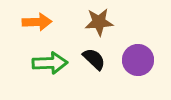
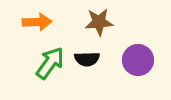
black semicircle: moved 7 px left; rotated 135 degrees clockwise
green arrow: rotated 52 degrees counterclockwise
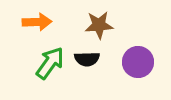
brown star: moved 3 px down
purple circle: moved 2 px down
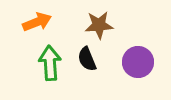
orange arrow: rotated 20 degrees counterclockwise
black semicircle: rotated 70 degrees clockwise
green arrow: rotated 40 degrees counterclockwise
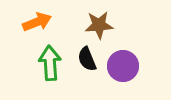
purple circle: moved 15 px left, 4 px down
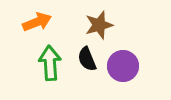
brown star: rotated 12 degrees counterclockwise
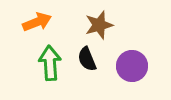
purple circle: moved 9 px right
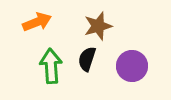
brown star: moved 1 px left, 1 px down
black semicircle: rotated 40 degrees clockwise
green arrow: moved 1 px right, 3 px down
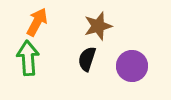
orange arrow: rotated 40 degrees counterclockwise
green arrow: moved 23 px left, 8 px up
